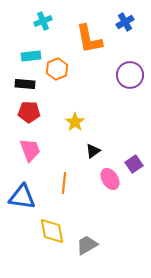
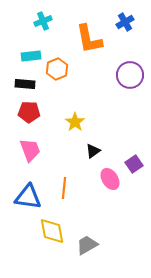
orange line: moved 5 px down
blue triangle: moved 6 px right
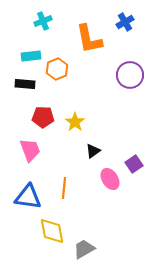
red pentagon: moved 14 px right, 5 px down
gray trapezoid: moved 3 px left, 4 px down
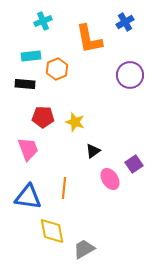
yellow star: rotated 18 degrees counterclockwise
pink trapezoid: moved 2 px left, 1 px up
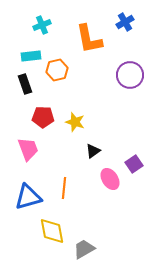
cyan cross: moved 1 px left, 4 px down
orange hexagon: moved 1 px down; rotated 10 degrees clockwise
black rectangle: rotated 66 degrees clockwise
blue triangle: rotated 24 degrees counterclockwise
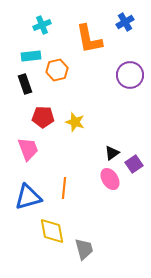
black triangle: moved 19 px right, 2 px down
gray trapezoid: rotated 105 degrees clockwise
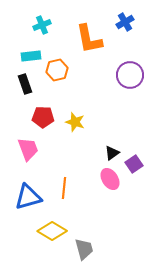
yellow diamond: rotated 48 degrees counterclockwise
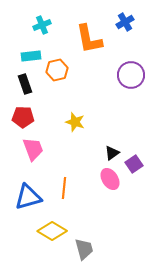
purple circle: moved 1 px right
red pentagon: moved 20 px left
pink trapezoid: moved 5 px right
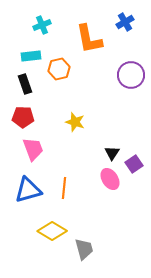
orange hexagon: moved 2 px right, 1 px up
black triangle: rotated 21 degrees counterclockwise
blue triangle: moved 7 px up
